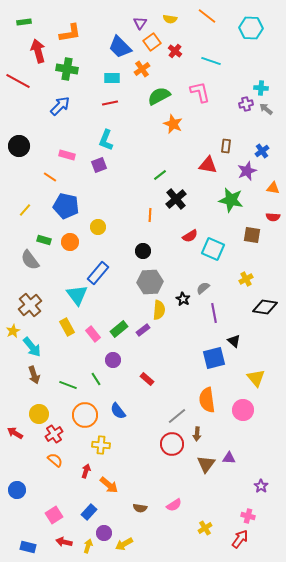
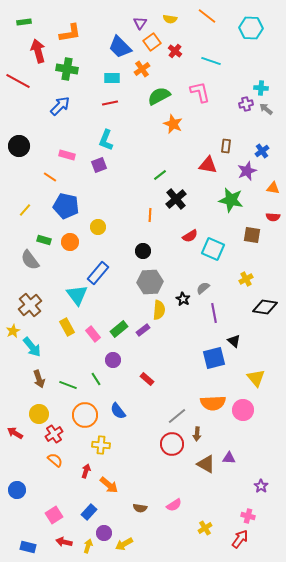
brown arrow at (34, 375): moved 5 px right, 4 px down
orange semicircle at (207, 400): moved 6 px right, 3 px down; rotated 85 degrees counterclockwise
brown triangle at (206, 464): rotated 36 degrees counterclockwise
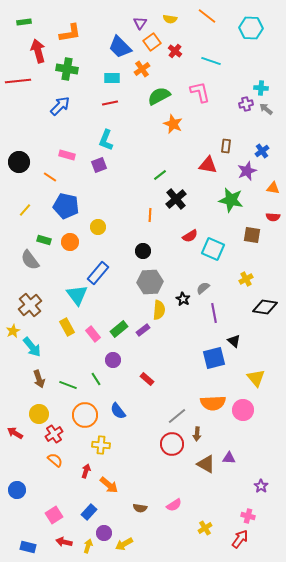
red line at (18, 81): rotated 35 degrees counterclockwise
black circle at (19, 146): moved 16 px down
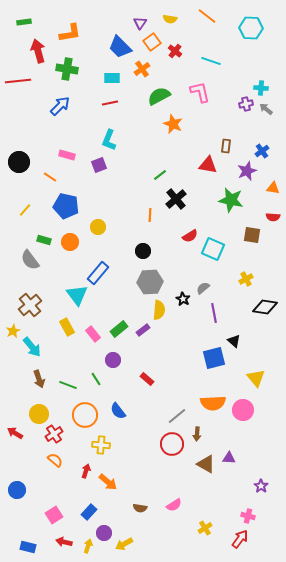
cyan L-shape at (106, 140): moved 3 px right
orange arrow at (109, 485): moved 1 px left, 3 px up
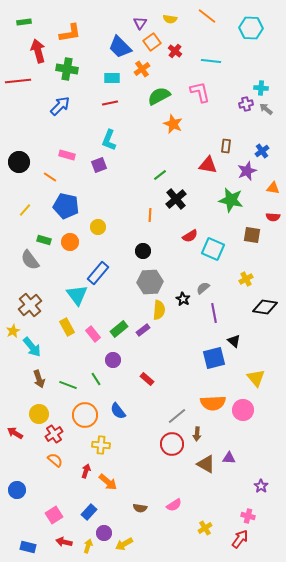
cyan line at (211, 61): rotated 12 degrees counterclockwise
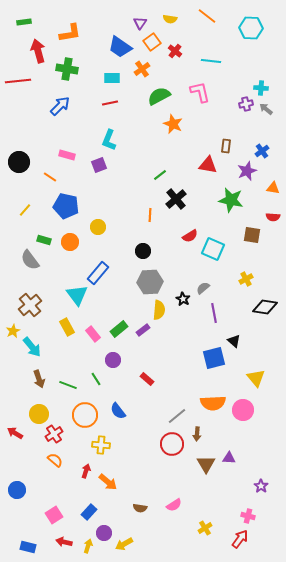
blue trapezoid at (120, 47): rotated 10 degrees counterclockwise
brown triangle at (206, 464): rotated 30 degrees clockwise
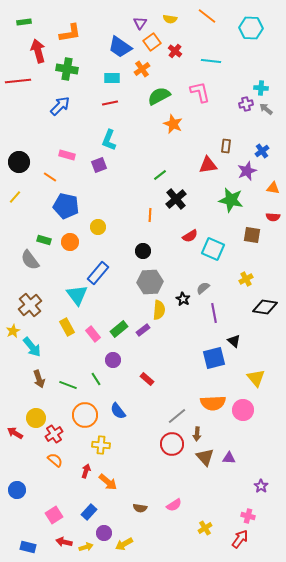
red triangle at (208, 165): rotated 18 degrees counterclockwise
yellow line at (25, 210): moved 10 px left, 13 px up
yellow circle at (39, 414): moved 3 px left, 4 px down
brown triangle at (206, 464): moved 1 px left, 7 px up; rotated 12 degrees counterclockwise
yellow arrow at (88, 546): moved 2 px left, 1 px down; rotated 56 degrees clockwise
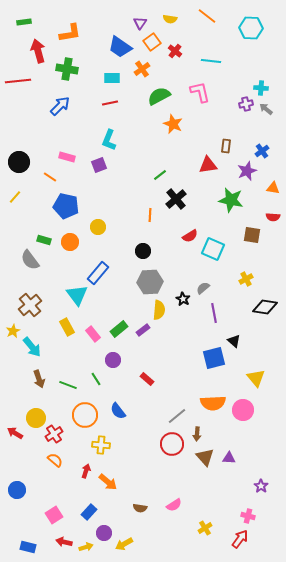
pink rectangle at (67, 155): moved 2 px down
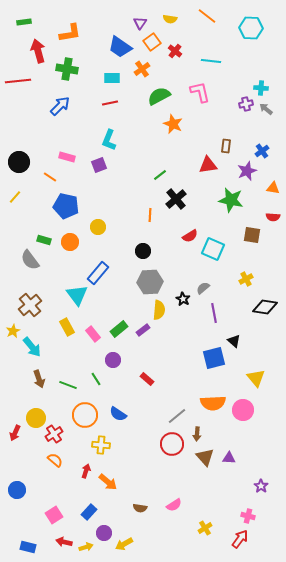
blue semicircle at (118, 411): moved 3 px down; rotated 18 degrees counterclockwise
red arrow at (15, 433): rotated 98 degrees counterclockwise
